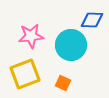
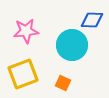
pink star: moved 5 px left, 5 px up
cyan circle: moved 1 px right
yellow square: moved 2 px left
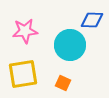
pink star: moved 1 px left
cyan circle: moved 2 px left
yellow square: rotated 12 degrees clockwise
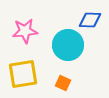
blue diamond: moved 2 px left
cyan circle: moved 2 px left
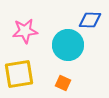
yellow square: moved 4 px left
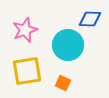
blue diamond: moved 1 px up
pink star: moved 1 px up; rotated 15 degrees counterclockwise
yellow square: moved 8 px right, 3 px up
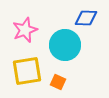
blue diamond: moved 4 px left, 1 px up
cyan circle: moved 3 px left
orange square: moved 5 px left, 1 px up
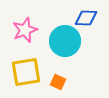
cyan circle: moved 4 px up
yellow square: moved 1 px left, 1 px down
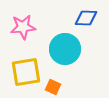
pink star: moved 2 px left, 3 px up; rotated 15 degrees clockwise
cyan circle: moved 8 px down
orange square: moved 5 px left, 5 px down
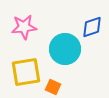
blue diamond: moved 6 px right, 9 px down; rotated 20 degrees counterclockwise
pink star: moved 1 px right
